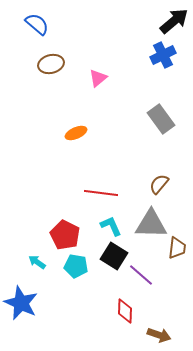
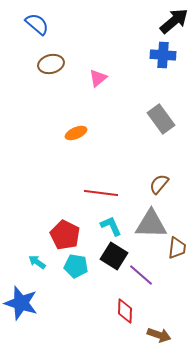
blue cross: rotated 30 degrees clockwise
blue star: rotated 8 degrees counterclockwise
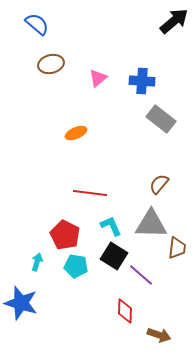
blue cross: moved 21 px left, 26 px down
gray rectangle: rotated 16 degrees counterclockwise
red line: moved 11 px left
cyan arrow: rotated 72 degrees clockwise
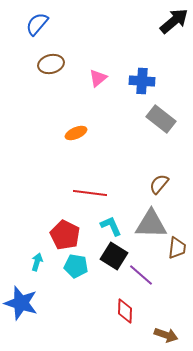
blue semicircle: rotated 90 degrees counterclockwise
brown arrow: moved 7 px right
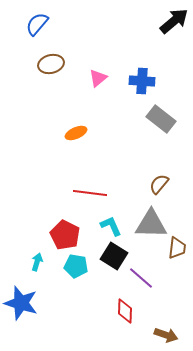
purple line: moved 3 px down
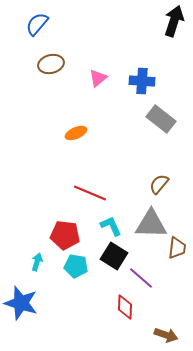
black arrow: rotated 32 degrees counterclockwise
red line: rotated 16 degrees clockwise
red pentagon: rotated 20 degrees counterclockwise
red diamond: moved 4 px up
